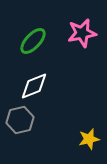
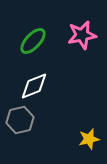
pink star: moved 2 px down
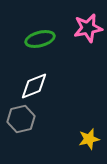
pink star: moved 6 px right, 7 px up
green ellipse: moved 7 px right, 2 px up; rotated 32 degrees clockwise
gray hexagon: moved 1 px right, 1 px up
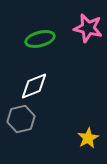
pink star: rotated 24 degrees clockwise
yellow star: moved 1 px left, 1 px up; rotated 15 degrees counterclockwise
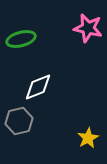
green ellipse: moved 19 px left
white diamond: moved 4 px right, 1 px down
gray hexagon: moved 2 px left, 2 px down
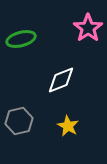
pink star: rotated 24 degrees clockwise
white diamond: moved 23 px right, 7 px up
yellow star: moved 20 px left, 12 px up; rotated 15 degrees counterclockwise
